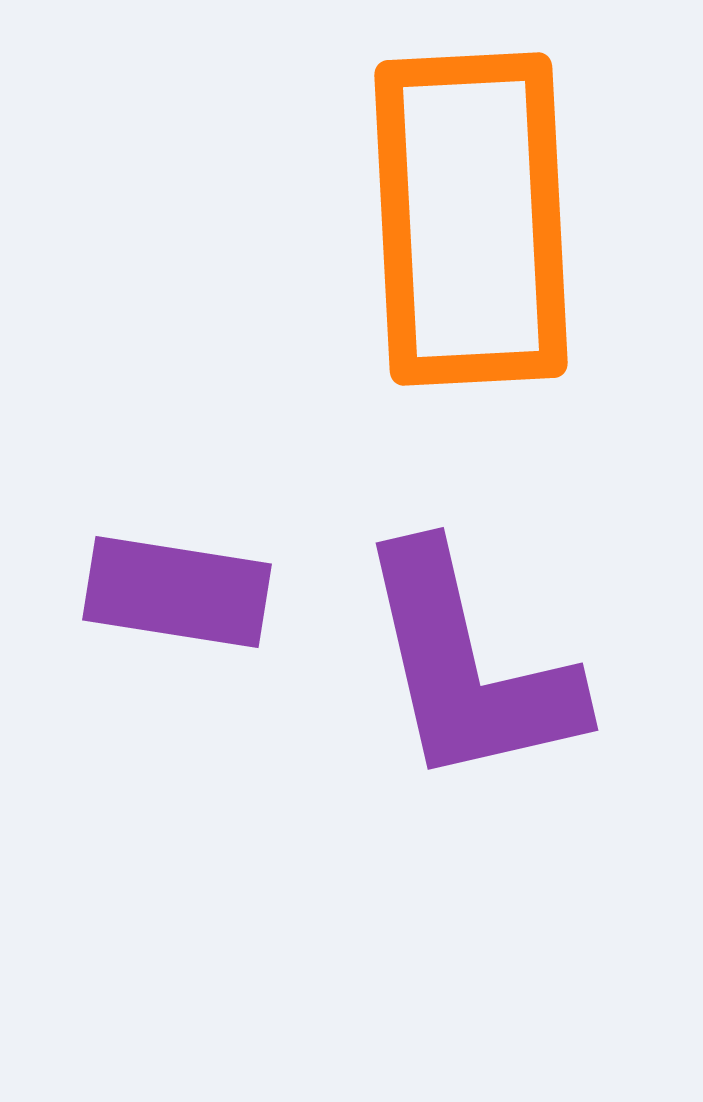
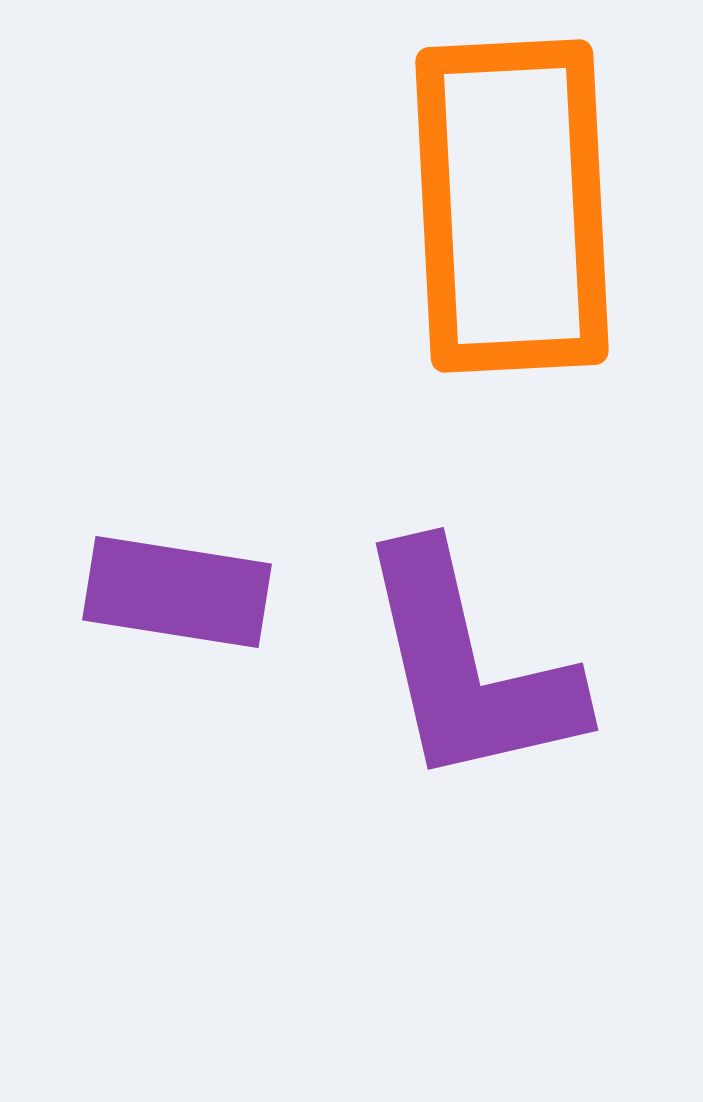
orange rectangle: moved 41 px right, 13 px up
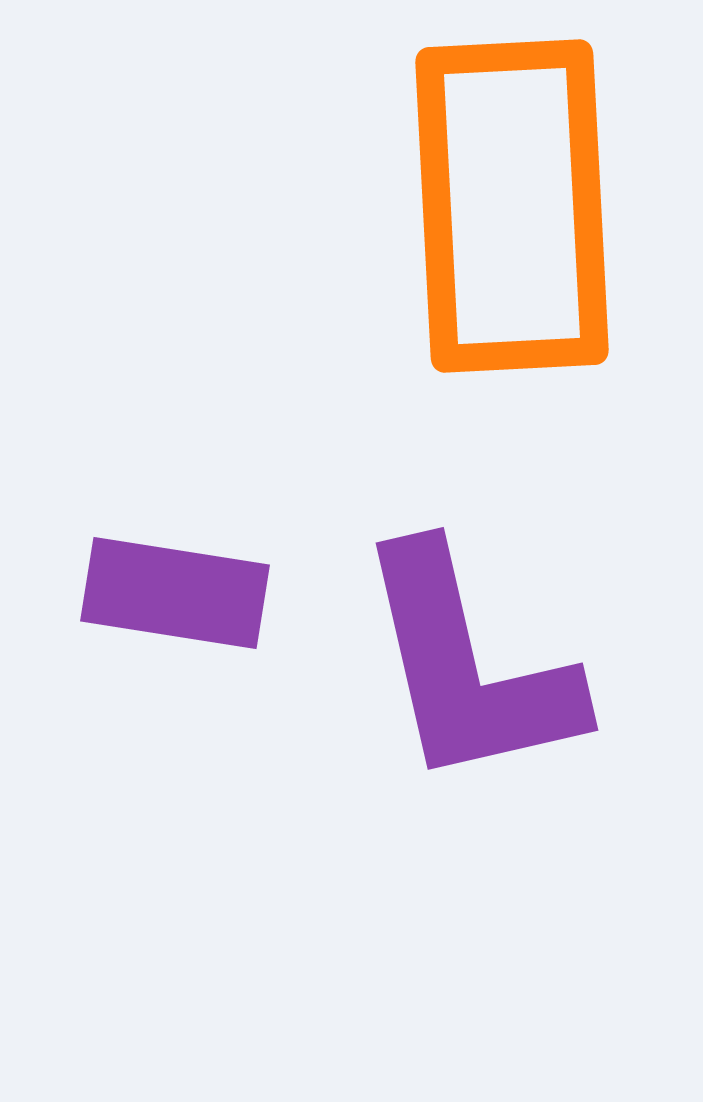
purple rectangle: moved 2 px left, 1 px down
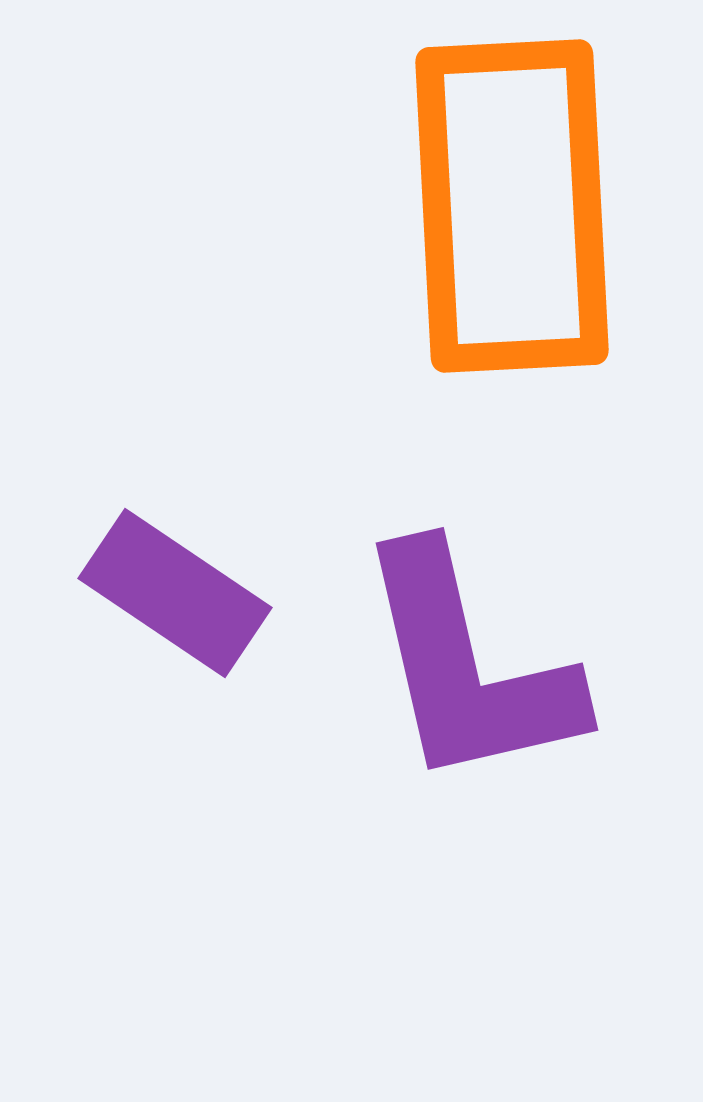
purple rectangle: rotated 25 degrees clockwise
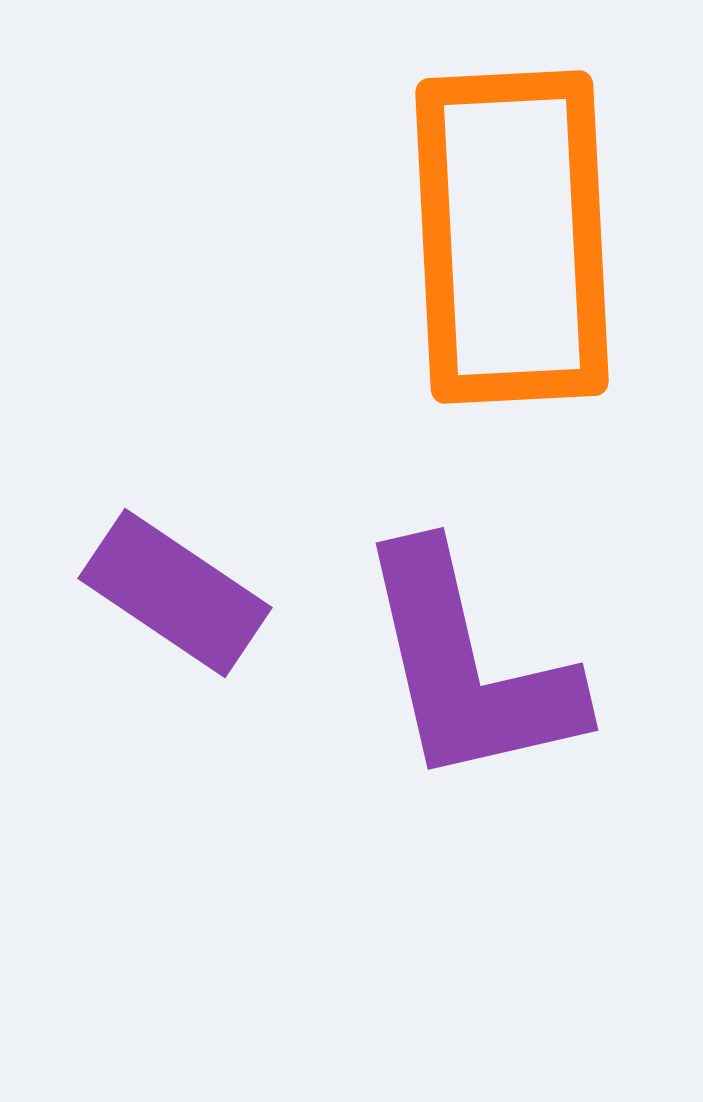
orange rectangle: moved 31 px down
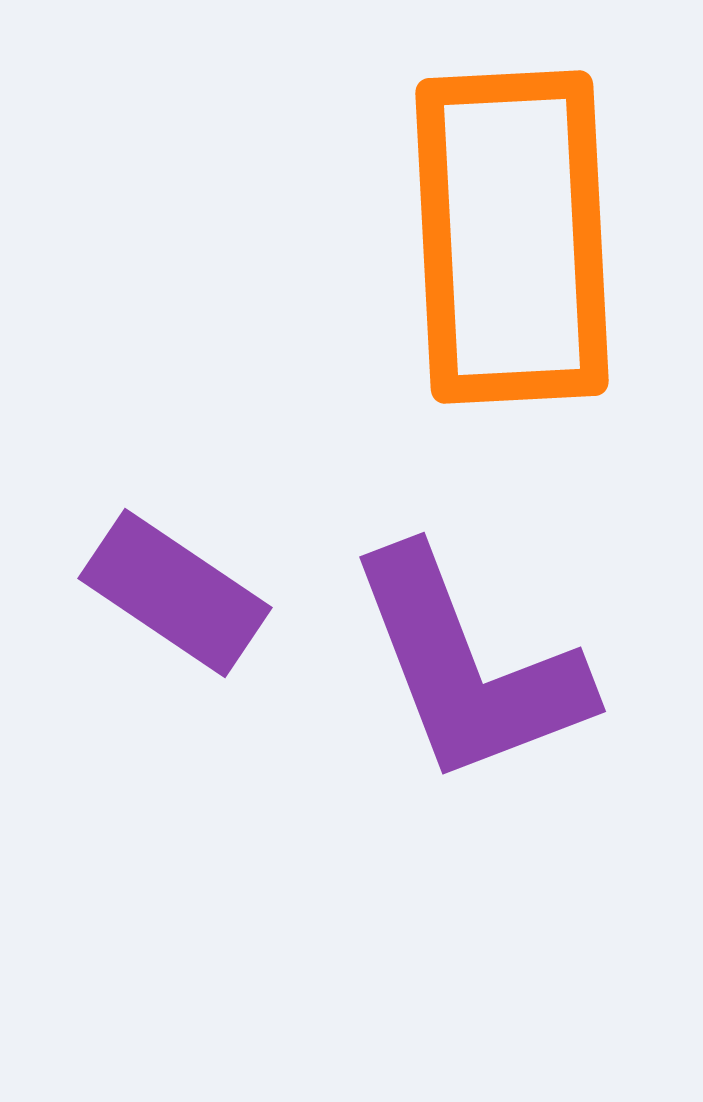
purple L-shape: rotated 8 degrees counterclockwise
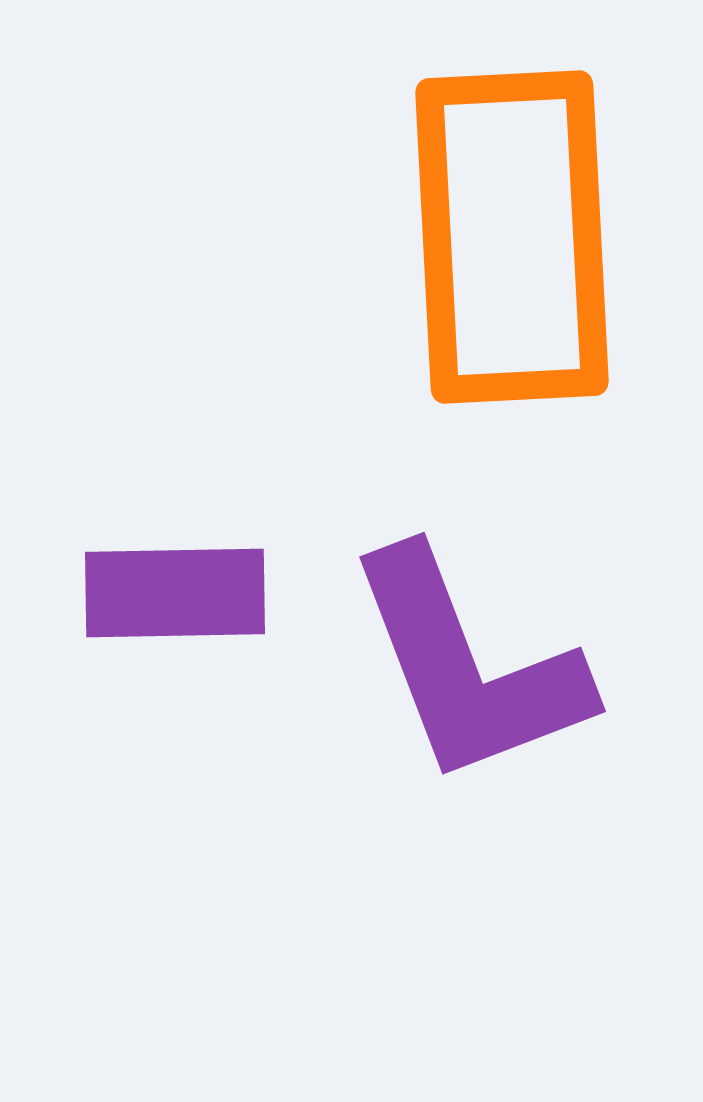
purple rectangle: rotated 35 degrees counterclockwise
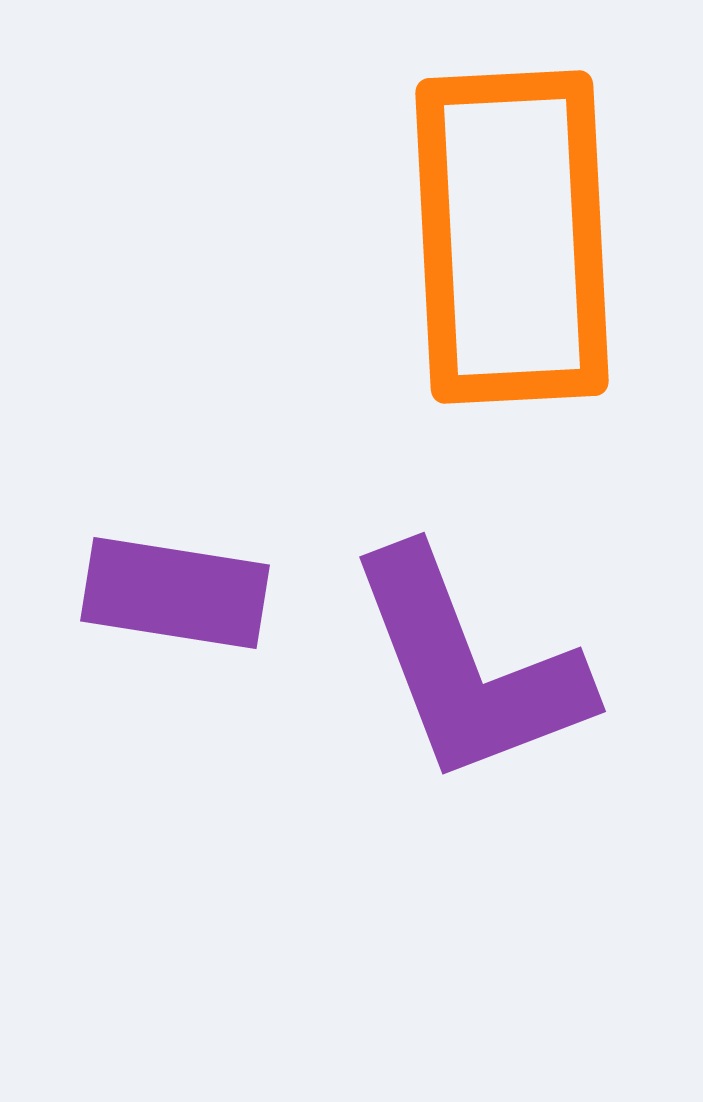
purple rectangle: rotated 10 degrees clockwise
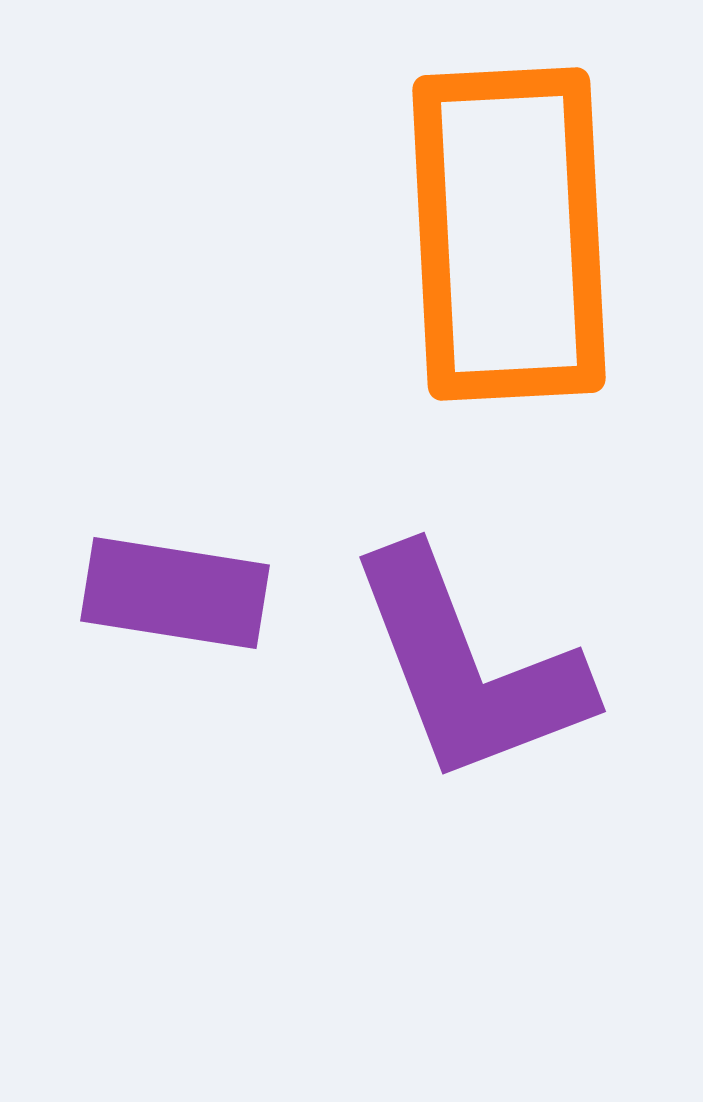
orange rectangle: moved 3 px left, 3 px up
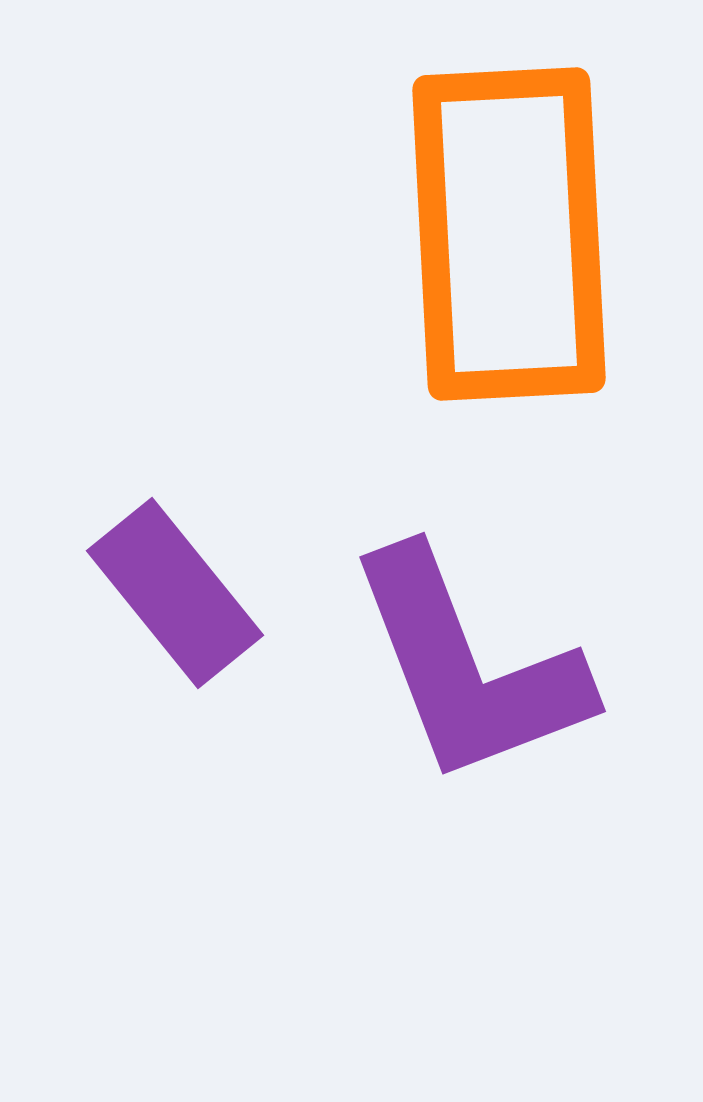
purple rectangle: rotated 42 degrees clockwise
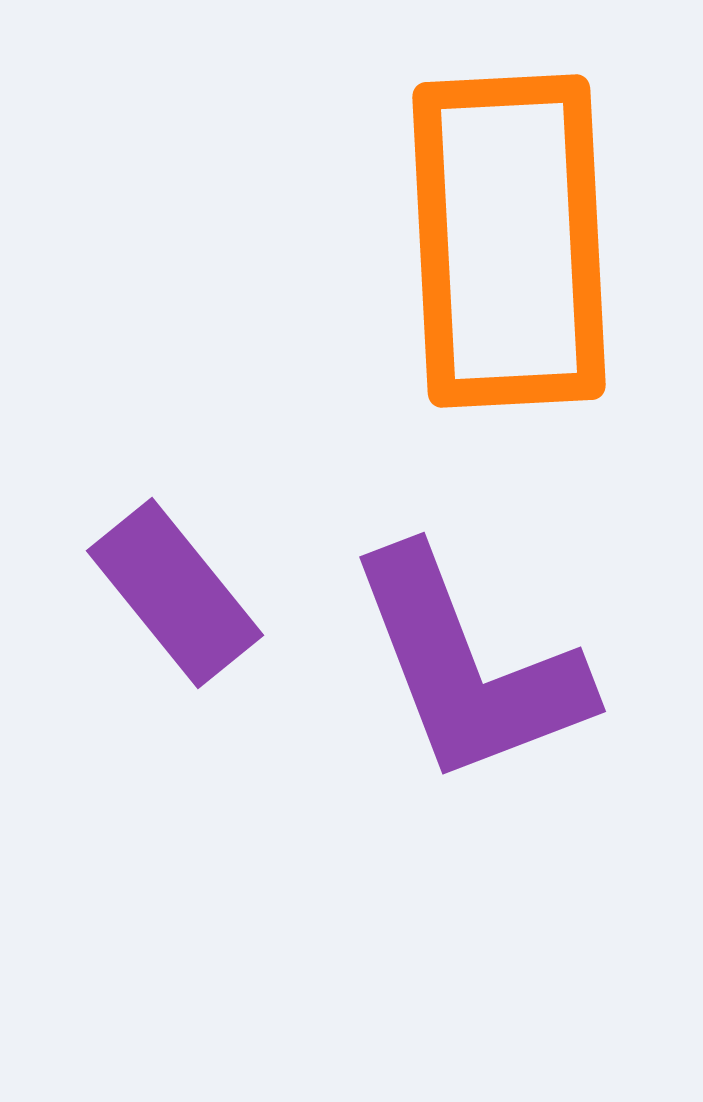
orange rectangle: moved 7 px down
